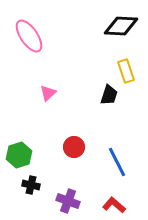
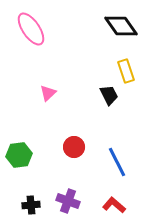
black diamond: rotated 52 degrees clockwise
pink ellipse: moved 2 px right, 7 px up
black trapezoid: rotated 45 degrees counterclockwise
green hexagon: rotated 10 degrees clockwise
black cross: moved 20 px down; rotated 18 degrees counterclockwise
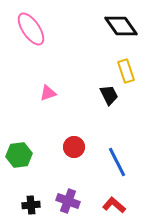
pink triangle: rotated 24 degrees clockwise
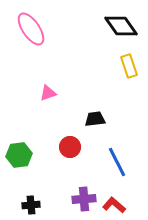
yellow rectangle: moved 3 px right, 5 px up
black trapezoid: moved 14 px left, 24 px down; rotated 70 degrees counterclockwise
red circle: moved 4 px left
purple cross: moved 16 px right, 2 px up; rotated 25 degrees counterclockwise
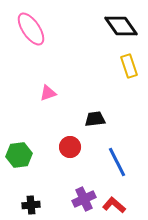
purple cross: rotated 20 degrees counterclockwise
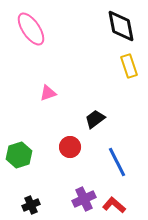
black diamond: rotated 24 degrees clockwise
black trapezoid: rotated 30 degrees counterclockwise
green hexagon: rotated 10 degrees counterclockwise
black cross: rotated 18 degrees counterclockwise
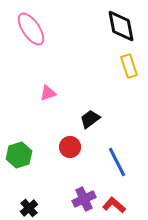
black trapezoid: moved 5 px left
black cross: moved 2 px left, 3 px down; rotated 18 degrees counterclockwise
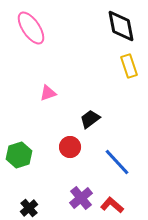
pink ellipse: moved 1 px up
blue line: rotated 16 degrees counterclockwise
purple cross: moved 3 px left, 1 px up; rotated 15 degrees counterclockwise
red L-shape: moved 2 px left
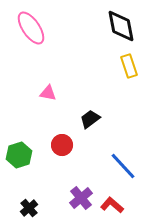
pink triangle: rotated 30 degrees clockwise
red circle: moved 8 px left, 2 px up
blue line: moved 6 px right, 4 px down
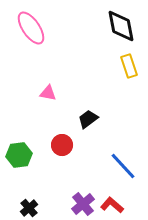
black trapezoid: moved 2 px left
green hexagon: rotated 10 degrees clockwise
purple cross: moved 2 px right, 6 px down
